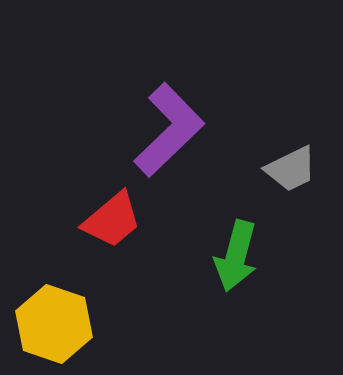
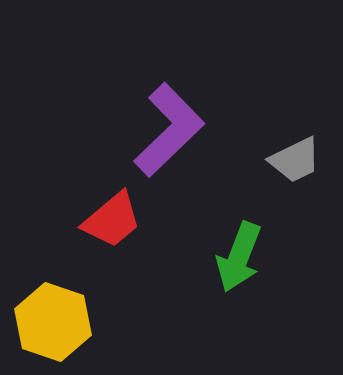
gray trapezoid: moved 4 px right, 9 px up
green arrow: moved 3 px right, 1 px down; rotated 6 degrees clockwise
yellow hexagon: moved 1 px left, 2 px up
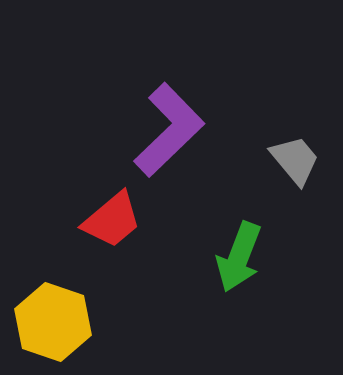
gray trapezoid: rotated 104 degrees counterclockwise
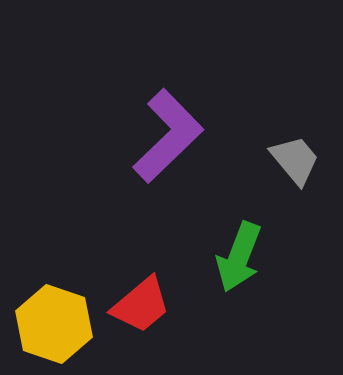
purple L-shape: moved 1 px left, 6 px down
red trapezoid: moved 29 px right, 85 px down
yellow hexagon: moved 1 px right, 2 px down
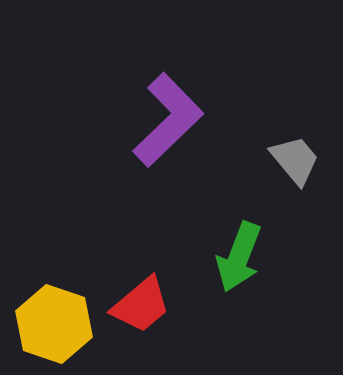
purple L-shape: moved 16 px up
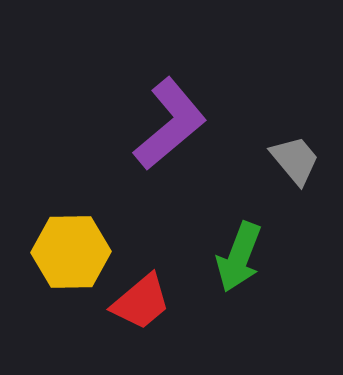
purple L-shape: moved 2 px right, 4 px down; rotated 4 degrees clockwise
red trapezoid: moved 3 px up
yellow hexagon: moved 17 px right, 72 px up; rotated 20 degrees counterclockwise
